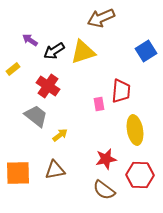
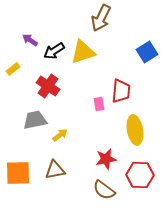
brown arrow: rotated 40 degrees counterclockwise
blue square: moved 1 px right, 1 px down
gray trapezoid: moved 1 px left, 4 px down; rotated 50 degrees counterclockwise
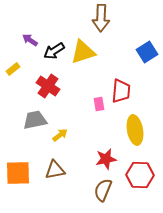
brown arrow: rotated 24 degrees counterclockwise
brown semicircle: moved 1 px left; rotated 75 degrees clockwise
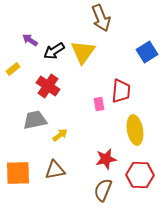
brown arrow: rotated 24 degrees counterclockwise
yellow triangle: rotated 36 degrees counterclockwise
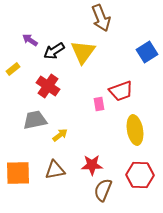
red trapezoid: rotated 65 degrees clockwise
red star: moved 14 px left, 6 px down; rotated 10 degrees clockwise
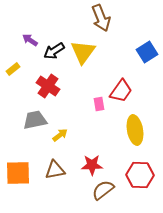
red trapezoid: rotated 35 degrees counterclockwise
brown semicircle: rotated 30 degrees clockwise
